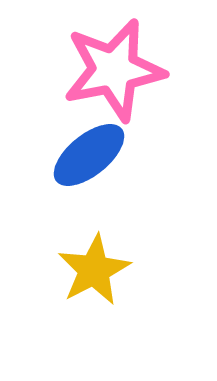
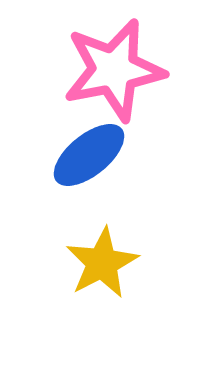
yellow star: moved 8 px right, 7 px up
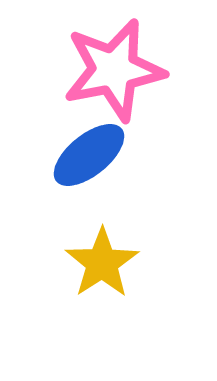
yellow star: rotated 6 degrees counterclockwise
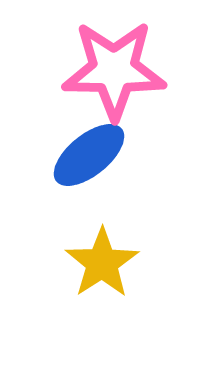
pink star: rotated 12 degrees clockwise
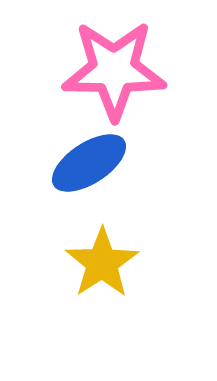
blue ellipse: moved 8 px down; rotated 6 degrees clockwise
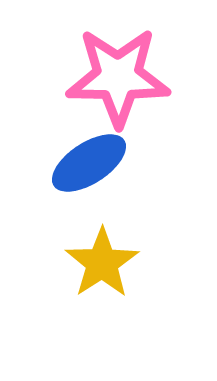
pink star: moved 4 px right, 7 px down
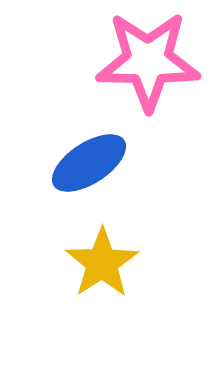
pink star: moved 30 px right, 16 px up
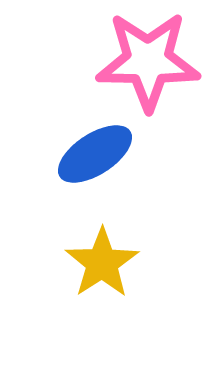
blue ellipse: moved 6 px right, 9 px up
